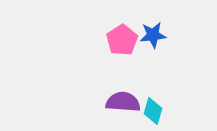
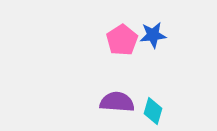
purple semicircle: moved 6 px left
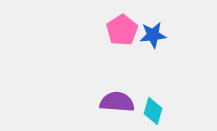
pink pentagon: moved 10 px up
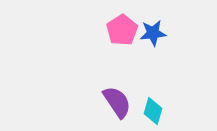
blue star: moved 2 px up
purple semicircle: rotated 52 degrees clockwise
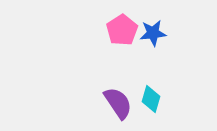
purple semicircle: moved 1 px right, 1 px down
cyan diamond: moved 2 px left, 12 px up
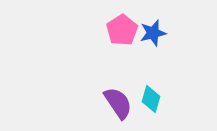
blue star: rotated 8 degrees counterclockwise
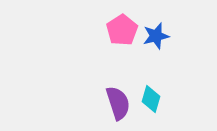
blue star: moved 3 px right, 3 px down
purple semicircle: rotated 16 degrees clockwise
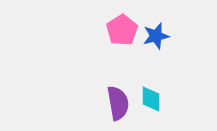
cyan diamond: rotated 16 degrees counterclockwise
purple semicircle: rotated 8 degrees clockwise
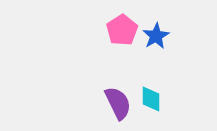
blue star: rotated 16 degrees counterclockwise
purple semicircle: rotated 16 degrees counterclockwise
